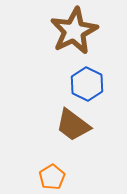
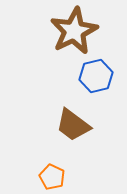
blue hexagon: moved 9 px right, 8 px up; rotated 20 degrees clockwise
orange pentagon: rotated 15 degrees counterclockwise
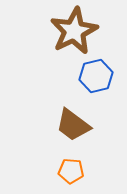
orange pentagon: moved 19 px right, 6 px up; rotated 20 degrees counterclockwise
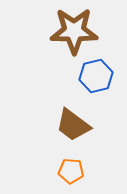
brown star: rotated 27 degrees clockwise
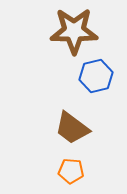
brown trapezoid: moved 1 px left, 3 px down
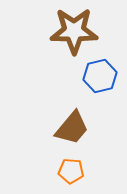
blue hexagon: moved 4 px right
brown trapezoid: rotated 87 degrees counterclockwise
